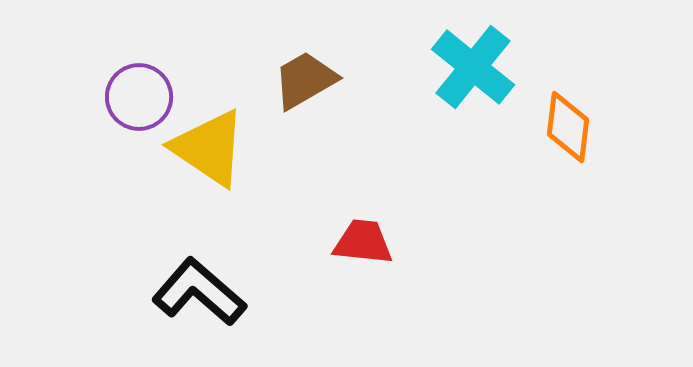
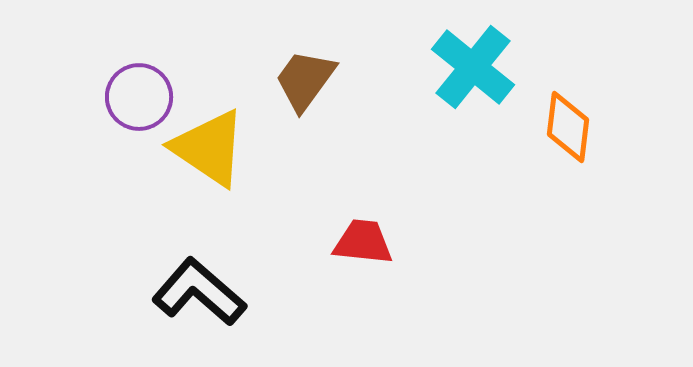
brown trapezoid: rotated 24 degrees counterclockwise
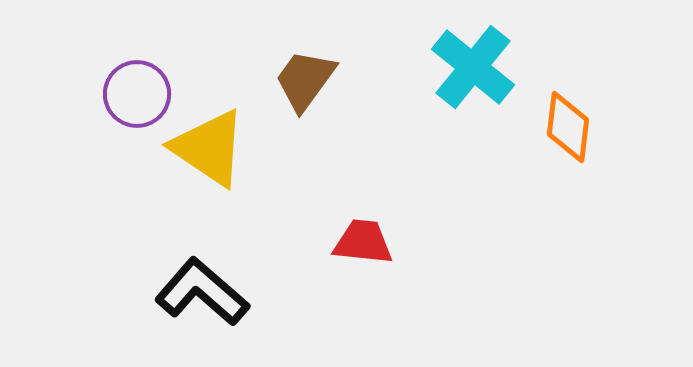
purple circle: moved 2 px left, 3 px up
black L-shape: moved 3 px right
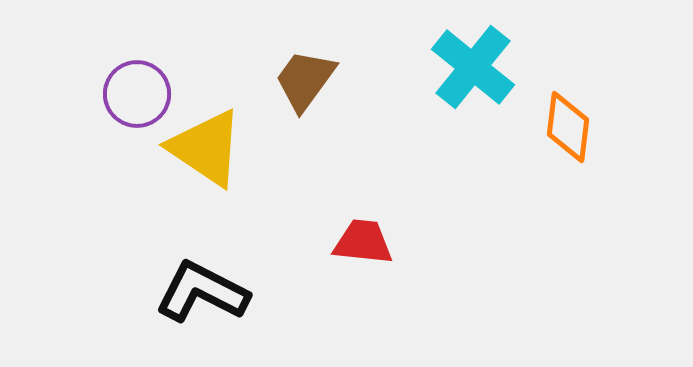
yellow triangle: moved 3 px left
black L-shape: rotated 14 degrees counterclockwise
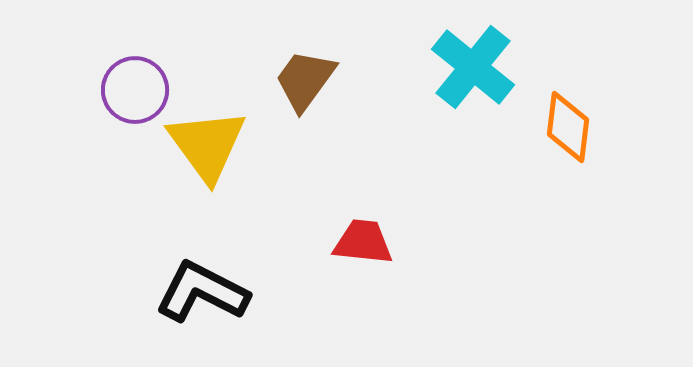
purple circle: moved 2 px left, 4 px up
yellow triangle: moved 1 px right, 3 px up; rotated 20 degrees clockwise
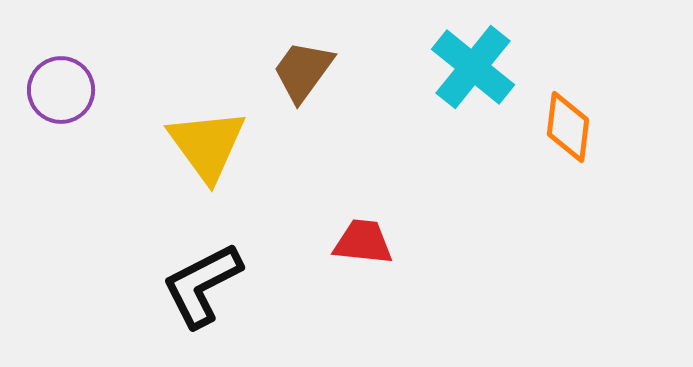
brown trapezoid: moved 2 px left, 9 px up
purple circle: moved 74 px left
black L-shape: moved 7 px up; rotated 54 degrees counterclockwise
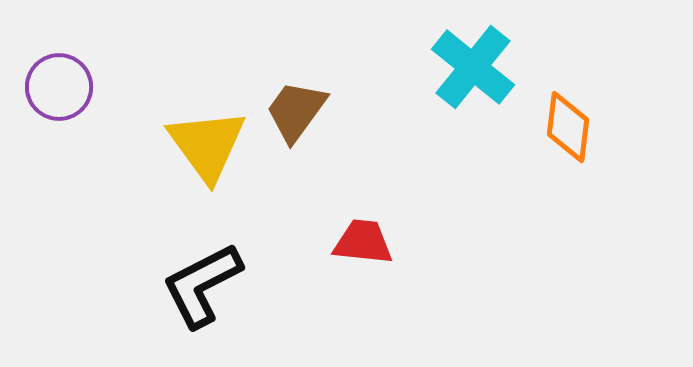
brown trapezoid: moved 7 px left, 40 px down
purple circle: moved 2 px left, 3 px up
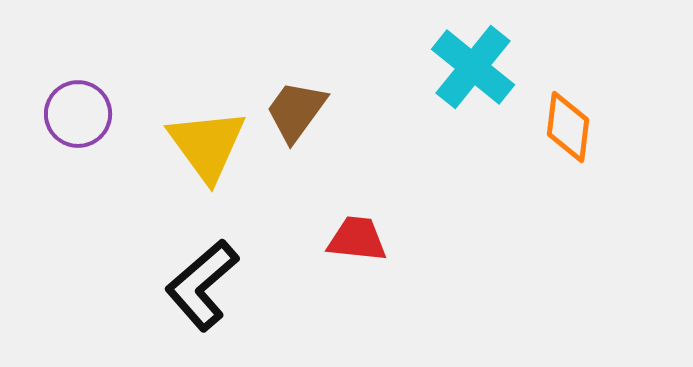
purple circle: moved 19 px right, 27 px down
red trapezoid: moved 6 px left, 3 px up
black L-shape: rotated 14 degrees counterclockwise
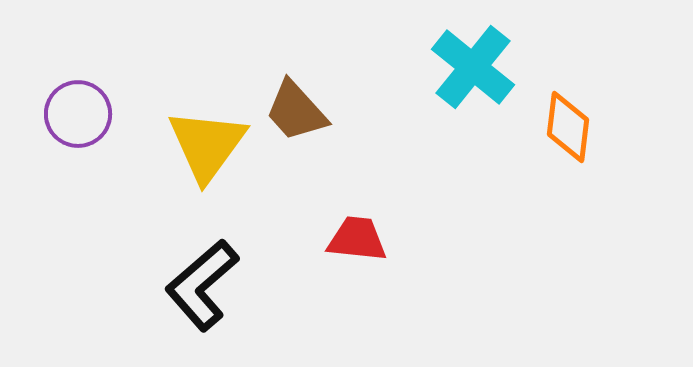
brown trapezoid: rotated 78 degrees counterclockwise
yellow triangle: rotated 12 degrees clockwise
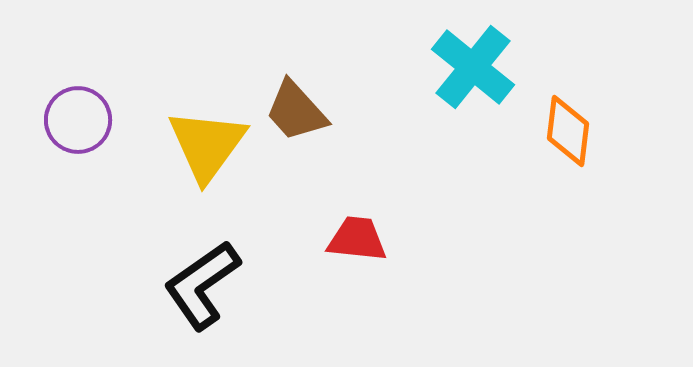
purple circle: moved 6 px down
orange diamond: moved 4 px down
black L-shape: rotated 6 degrees clockwise
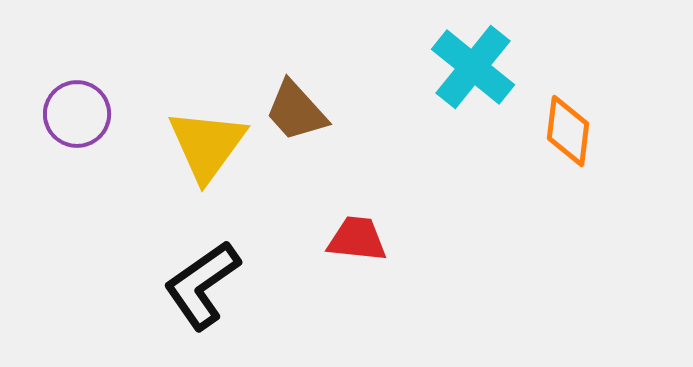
purple circle: moved 1 px left, 6 px up
